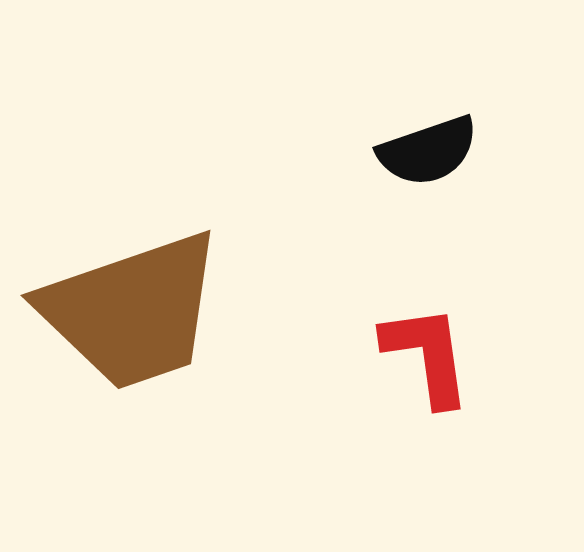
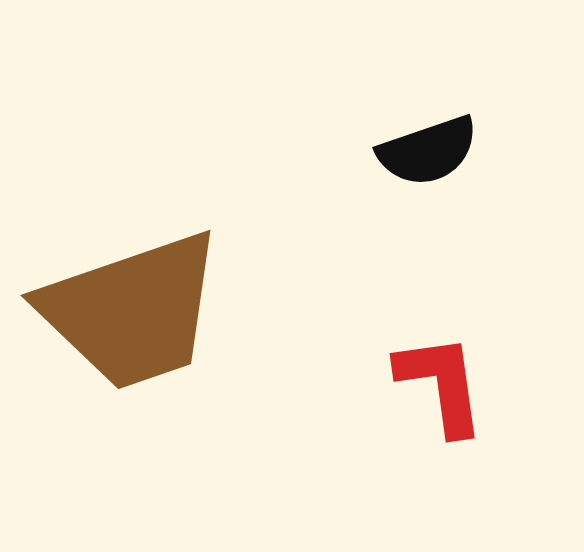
red L-shape: moved 14 px right, 29 px down
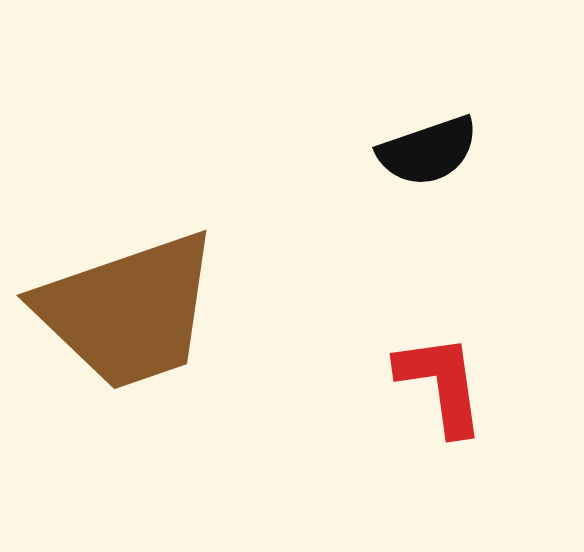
brown trapezoid: moved 4 px left
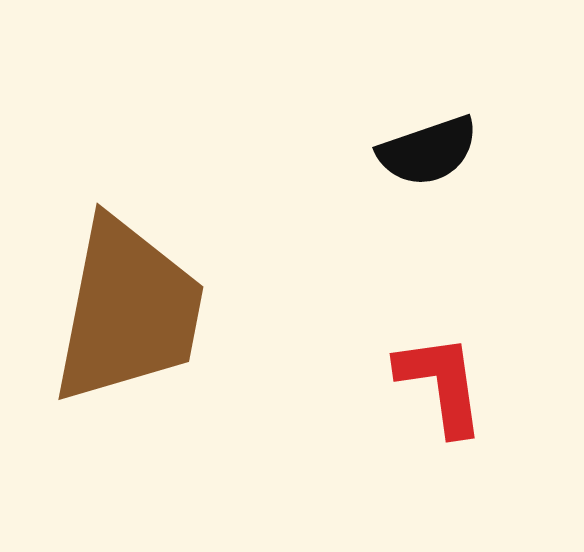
brown trapezoid: rotated 60 degrees counterclockwise
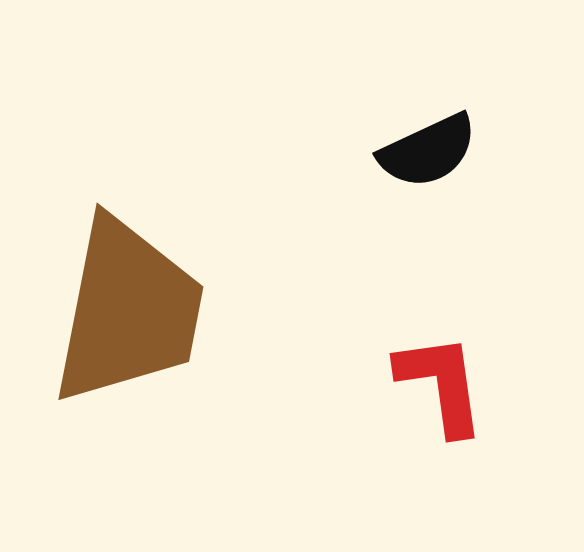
black semicircle: rotated 6 degrees counterclockwise
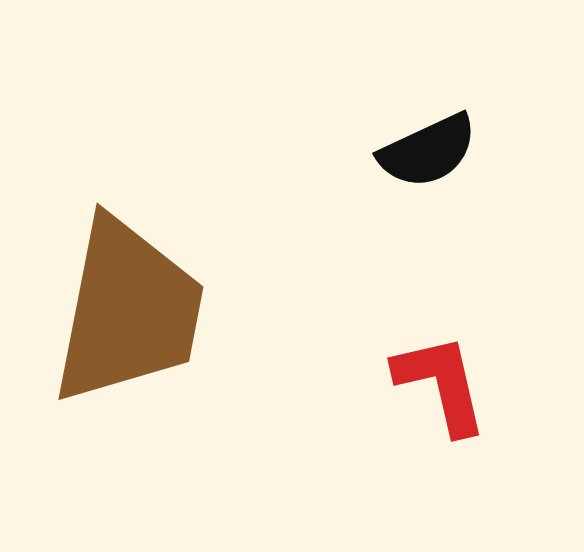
red L-shape: rotated 5 degrees counterclockwise
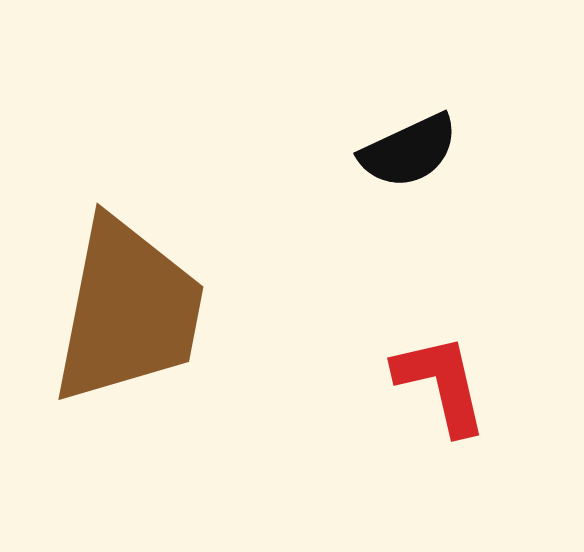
black semicircle: moved 19 px left
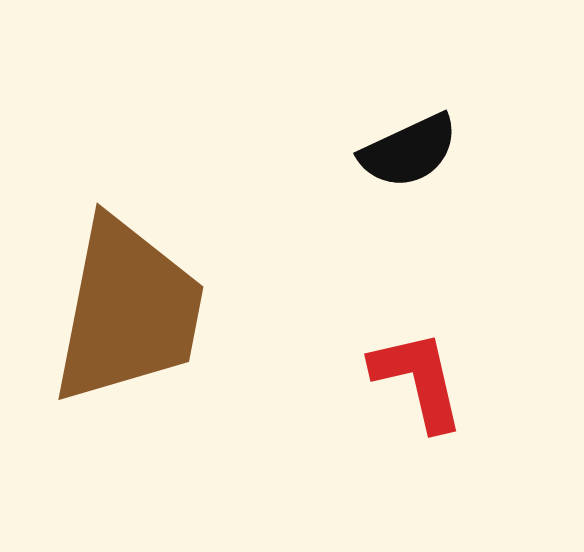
red L-shape: moved 23 px left, 4 px up
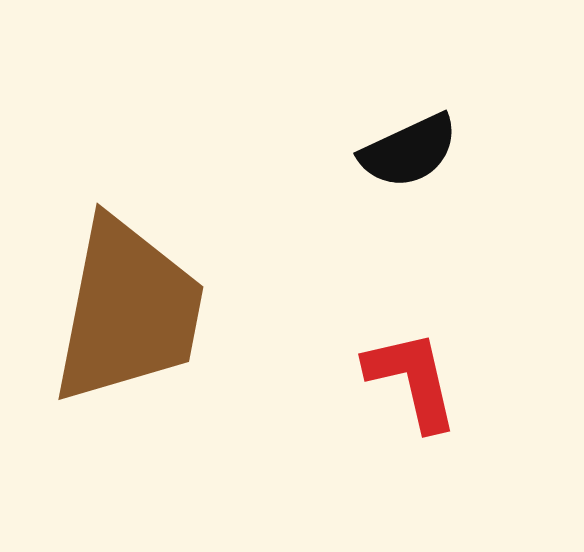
red L-shape: moved 6 px left
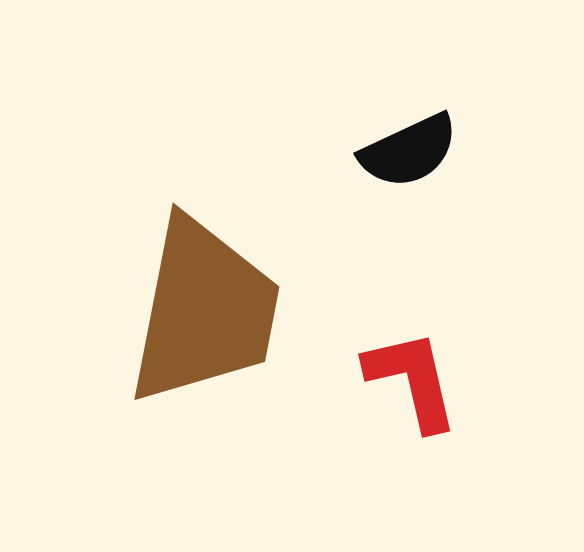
brown trapezoid: moved 76 px right
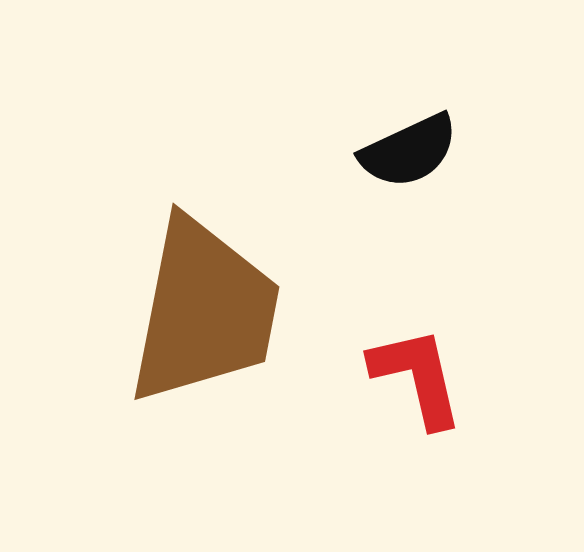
red L-shape: moved 5 px right, 3 px up
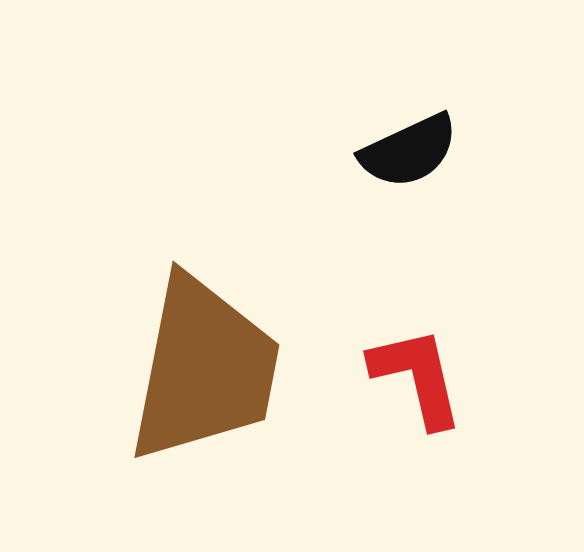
brown trapezoid: moved 58 px down
